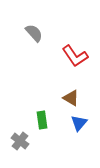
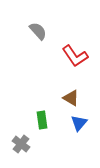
gray semicircle: moved 4 px right, 2 px up
gray cross: moved 1 px right, 3 px down
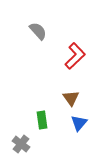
red L-shape: rotated 100 degrees counterclockwise
brown triangle: rotated 24 degrees clockwise
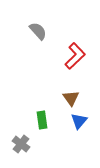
blue triangle: moved 2 px up
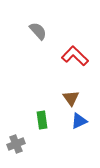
red L-shape: rotated 92 degrees counterclockwise
blue triangle: rotated 24 degrees clockwise
gray cross: moved 5 px left; rotated 30 degrees clockwise
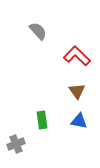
red L-shape: moved 2 px right
brown triangle: moved 6 px right, 7 px up
blue triangle: rotated 36 degrees clockwise
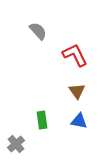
red L-shape: moved 2 px left, 1 px up; rotated 20 degrees clockwise
gray cross: rotated 18 degrees counterclockwise
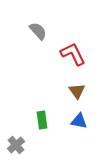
red L-shape: moved 2 px left, 1 px up
gray cross: moved 1 px down
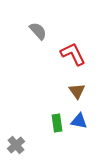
green rectangle: moved 15 px right, 3 px down
